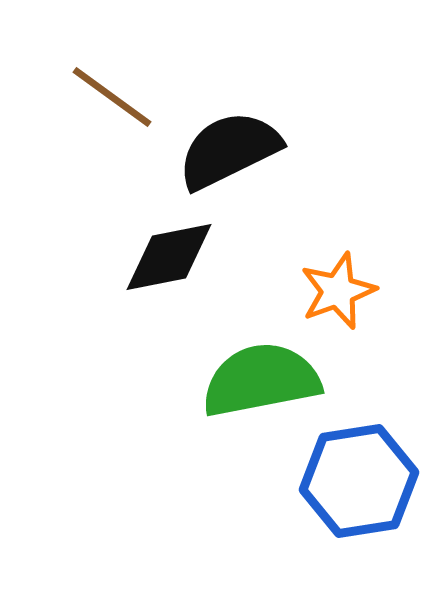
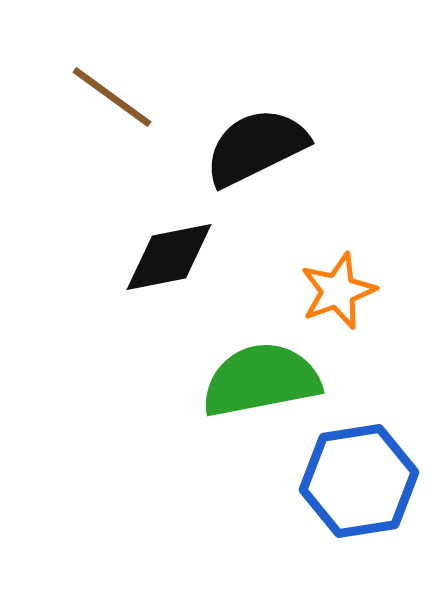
black semicircle: moved 27 px right, 3 px up
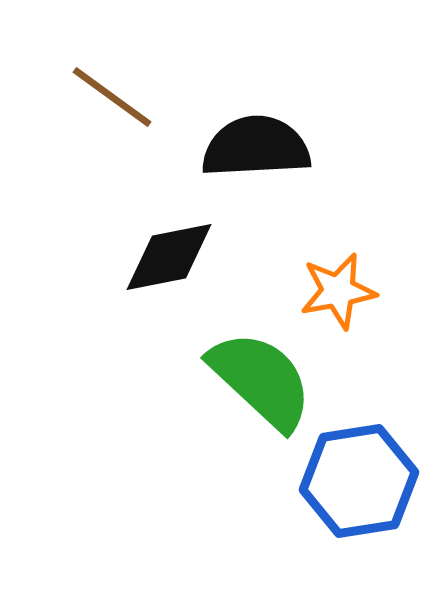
black semicircle: rotated 23 degrees clockwise
orange star: rotated 10 degrees clockwise
green semicircle: rotated 54 degrees clockwise
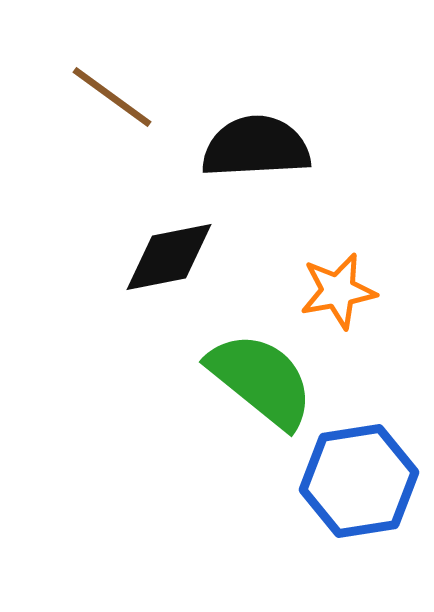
green semicircle: rotated 4 degrees counterclockwise
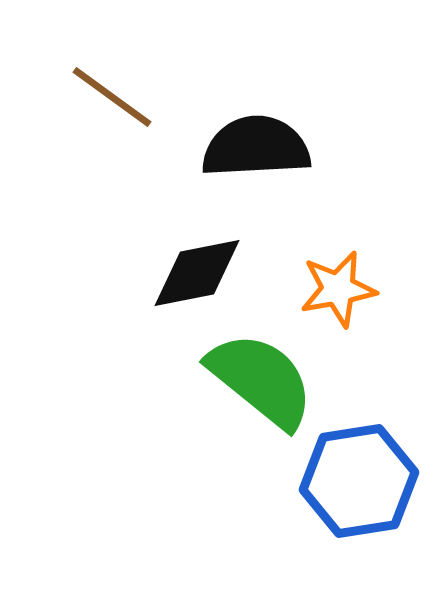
black diamond: moved 28 px right, 16 px down
orange star: moved 2 px up
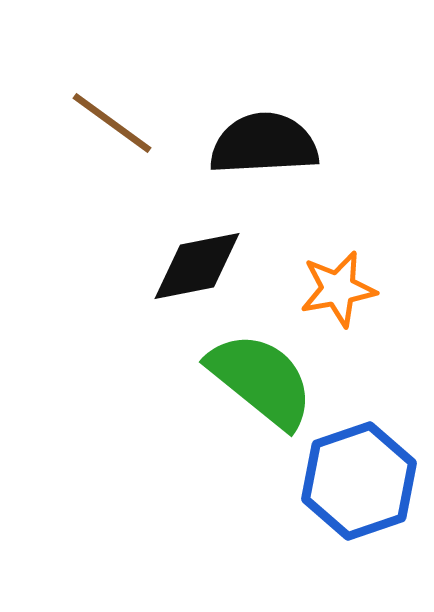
brown line: moved 26 px down
black semicircle: moved 8 px right, 3 px up
black diamond: moved 7 px up
blue hexagon: rotated 10 degrees counterclockwise
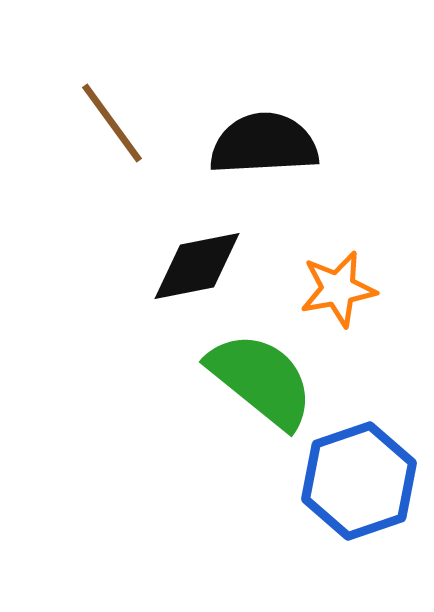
brown line: rotated 18 degrees clockwise
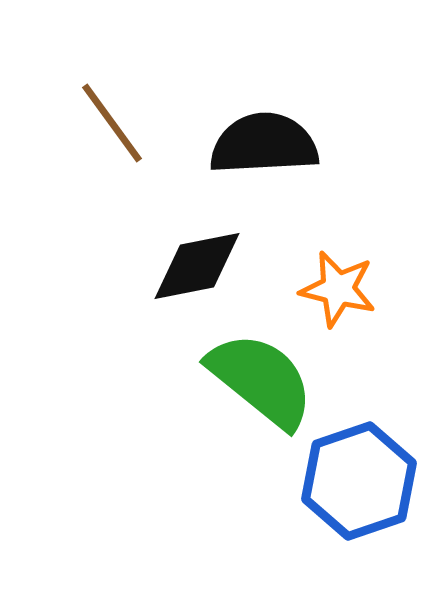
orange star: rotated 24 degrees clockwise
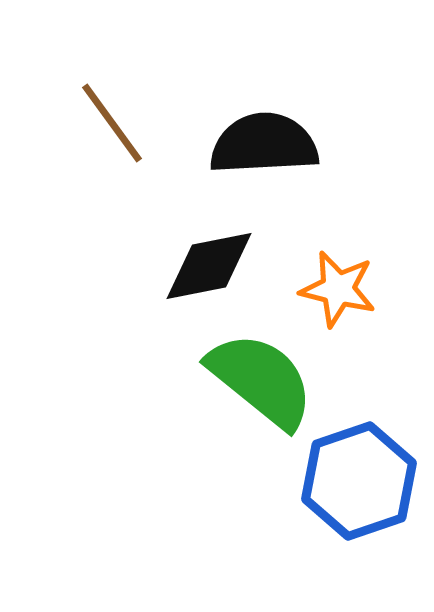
black diamond: moved 12 px right
